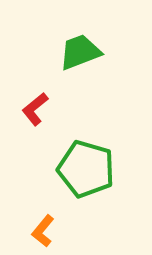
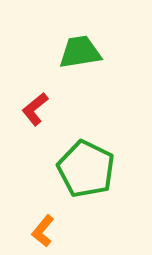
green trapezoid: rotated 12 degrees clockwise
green pentagon: rotated 10 degrees clockwise
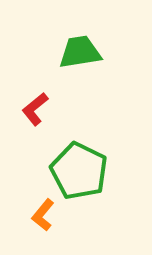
green pentagon: moved 7 px left, 2 px down
orange L-shape: moved 16 px up
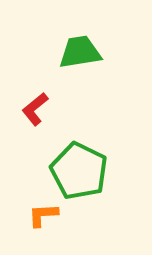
orange L-shape: rotated 48 degrees clockwise
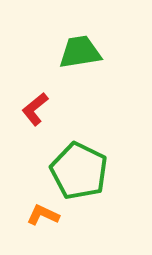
orange L-shape: rotated 28 degrees clockwise
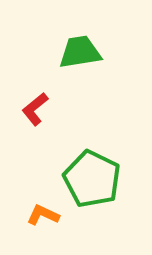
green pentagon: moved 13 px right, 8 px down
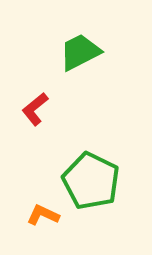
green trapezoid: rotated 18 degrees counterclockwise
green pentagon: moved 1 px left, 2 px down
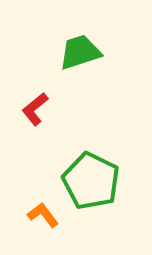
green trapezoid: rotated 9 degrees clockwise
orange L-shape: rotated 28 degrees clockwise
